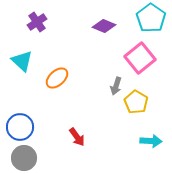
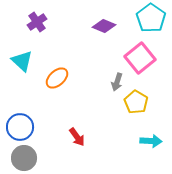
gray arrow: moved 1 px right, 4 px up
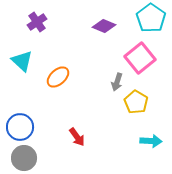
orange ellipse: moved 1 px right, 1 px up
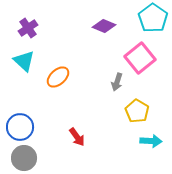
cyan pentagon: moved 2 px right
purple cross: moved 9 px left, 6 px down
cyan triangle: moved 2 px right
yellow pentagon: moved 1 px right, 9 px down
